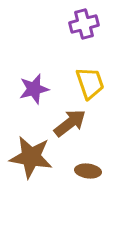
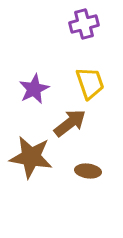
purple star: rotated 12 degrees counterclockwise
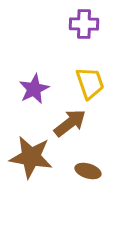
purple cross: rotated 16 degrees clockwise
brown ellipse: rotated 10 degrees clockwise
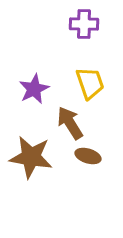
brown arrow: rotated 84 degrees counterclockwise
brown ellipse: moved 15 px up
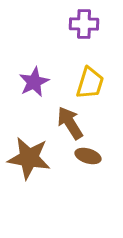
yellow trapezoid: rotated 36 degrees clockwise
purple star: moved 7 px up
brown star: moved 2 px left, 1 px down
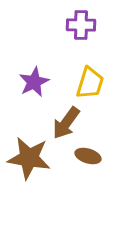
purple cross: moved 3 px left, 1 px down
brown arrow: moved 4 px left; rotated 112 degrees counterclockwise
